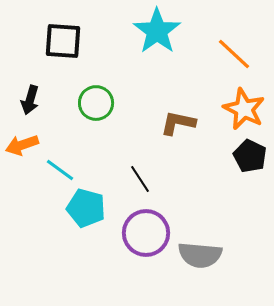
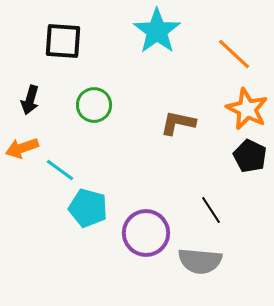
green circle: moved 2 px left, 2 px down
orange star: moved 3 px right
orange arrow: moved 3 px down
black line: moved 71 px right, 31 px down
cyan pentagon: moved 2 px right
gray semicircle: moved 6 px down
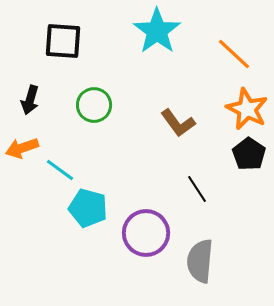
brown L-shape: rotated 138 degrees counterclockwise
black pentagon: moved 1 px left, 2 px up; rotated 8 degrees clockwise
black line: moved 14 px left, 21 px up
gray semicircle: rotated 90 degrees clockwise
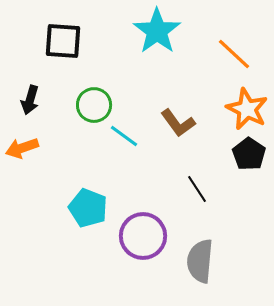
cyan line: moved 64 px right, 34 px up
cyan pentagon: rotated 6 degrees clockwise
purple circle: moved 3 px left, 3 px down
